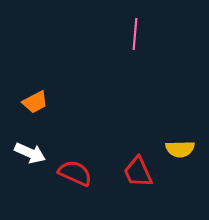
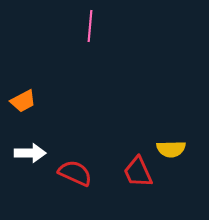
pink line: moved 45 px left, 8 px up
orange trapezoid: moved 12 px left, 1 px up
yellow semicircle: moved 9 px left
white arrow: rotated 24 degrees counterclockwise
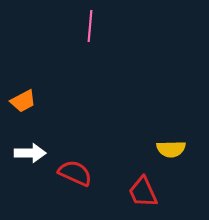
red trapezoid: moved 5 px right, 20 px down
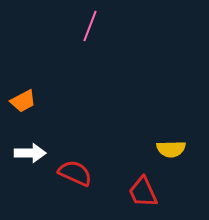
pink line: rotated 16 degrees clockwise
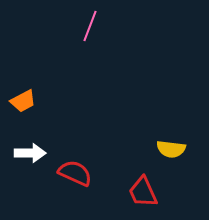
yellow semicircle: rotated 8 degrees clockwise
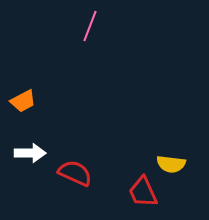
yellow semicircle: moved 15 px down
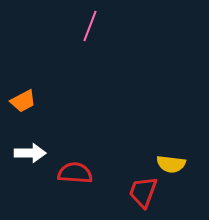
red semicircle: rotated 20 degrees counterclockwise
red trapezoid: rotated 44 degrees clockwise
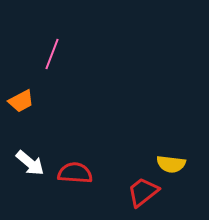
pink line: moved 38 px left, 28 px down
orange trapezoid: moved 2 px left
white arrow: moved 10 px down; rotated 40 degrees clockwise
red trapezoid: rotated 32 degrees clockwise
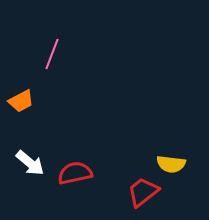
red semicircle: rotated 16 degrees counterclockwise
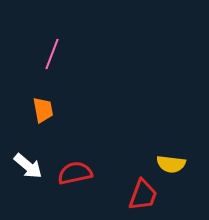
orange trapezoid: moved 22 px right, 9 px down; rotated 72 degrees counterclockwise
white arrow: moved 2 px left, 3 px down
red trapezoid: moved 3 px down; rotated 148 degrees clockwise
